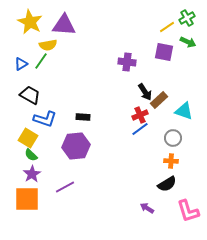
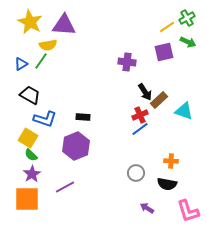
purple square: rotated 24 degrees counterclockwise
gray circle: moved 37 px left, 35 px down
purple hexagon: rotated 16 degrees counterclockwise
black semicircle: rotated 42 degrees clockwise
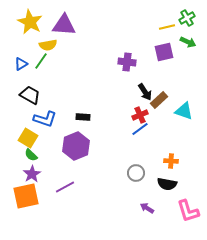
yellow line: rotated 21 degrees clockwise
orange square: moved 1 px left, 3 px up; rotated 12 degrees counterclockwise
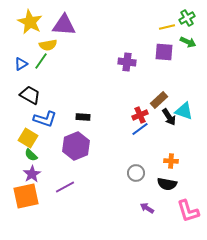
purple square: rotated 18 degrees clockwise
black arrow: moved 24 px right, 25 px down
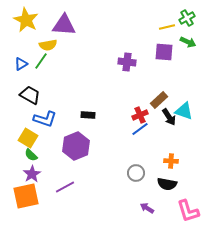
yellow star: moved 4 px left, 2 px up
black rectangle: moved 5 px right, 2 px up
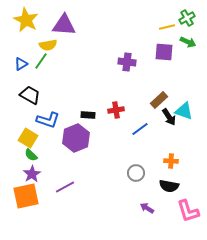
red cross: moved 24 px left, 5 px up; rotated 14 degrees clockwise
blue L-shape: moved 3 px right, 1 px down
purple hexagon: moved 8 px up
black semicircle: moved 2 px right, 2 px down
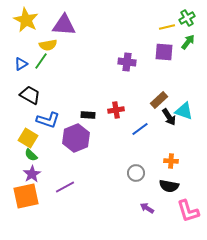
green arrow: rotated 77 degrees counterclockwise
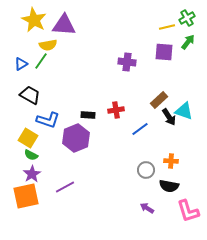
yellow star: moved 8 px right
green semicircle: rotated 16 degrees counterclockwise
gray circle: moved 10 px right, 3 px up
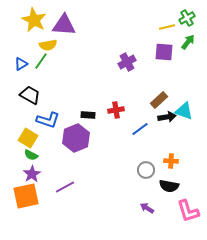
purple cross: rotated 36 degrees counterclockwise
black arrow: moved 2 px left; rotated 66 degrees counterclockwise
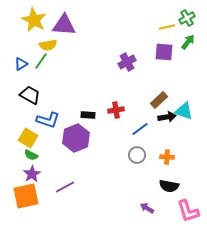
orange cross: moved 4 px left, 4 px up
gray circle: moved 9 px left, 15 px up
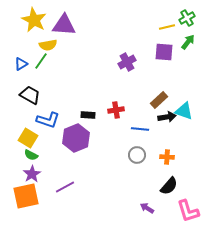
blue line: rotated 42 degrees clockwise
black semicircle: rotated 60 degrees counterclockwise
